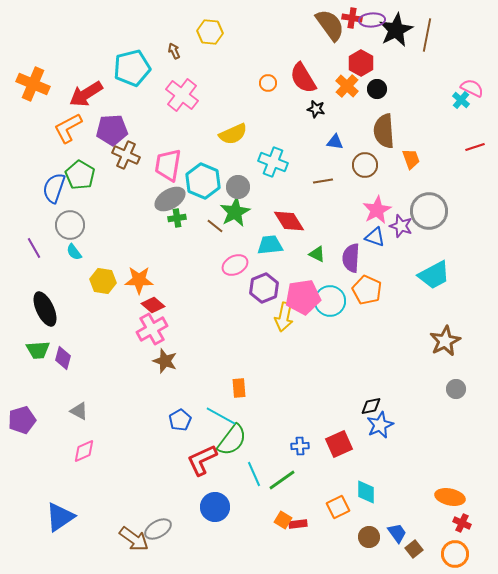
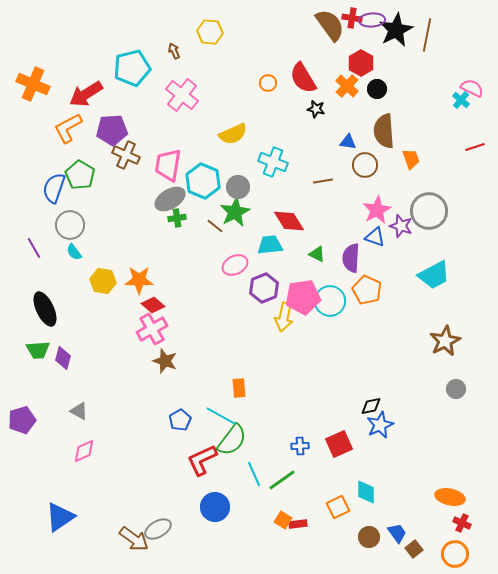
blue triangle at (335, 142): moved 13 px right
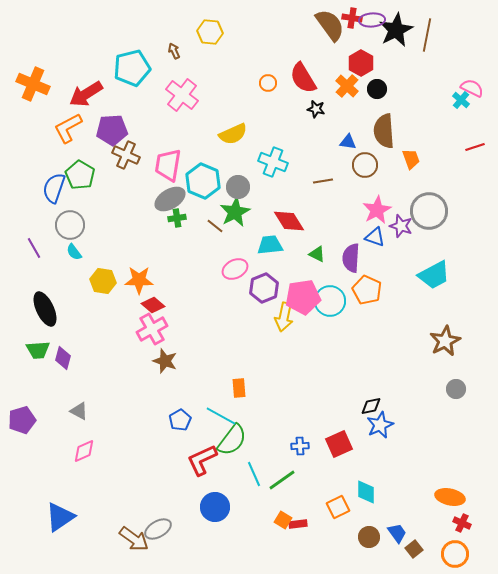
pink ellipse at (235, 265): moved 4 px down
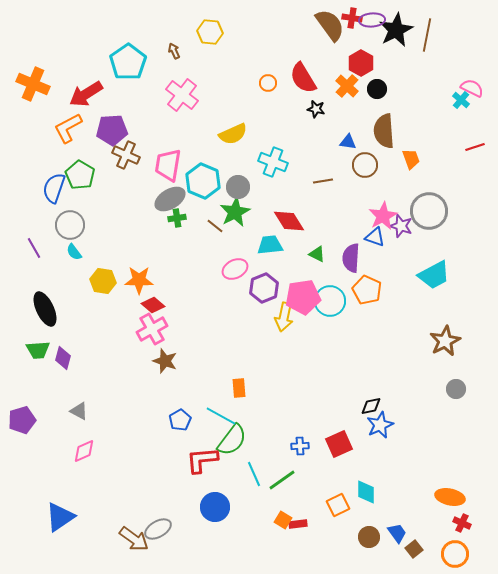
cyan pentagon at (132, 68): moved 4 px left, 6 px up; rotated 21 degrees counterclockwise
pink star at (377, 210): moved 6 px right, 6 px down
red L-shape at (202, 460): rotated 20 degrees clockwise
orange square at (338, 507): moved 2 px up
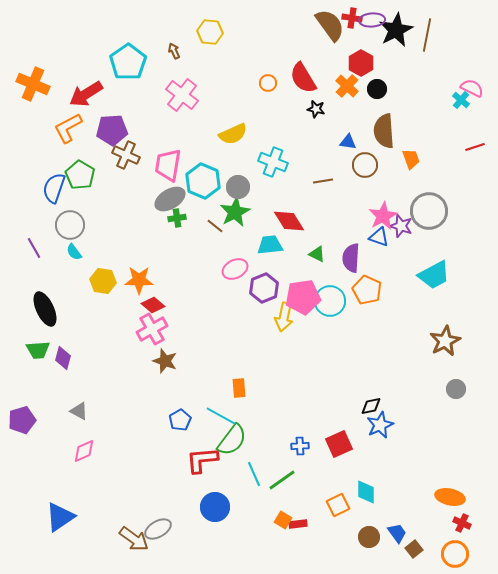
blue triangle at (375, 237): moved 4 px right
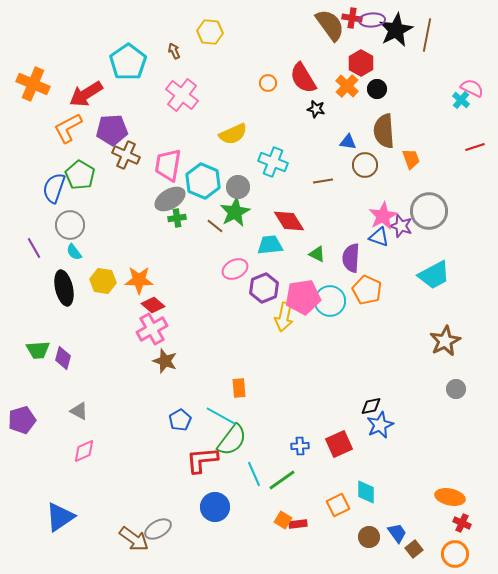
black ellipse at (45, 309): moved 19 px right, 21 px up; rotated 12 degrees clockwise
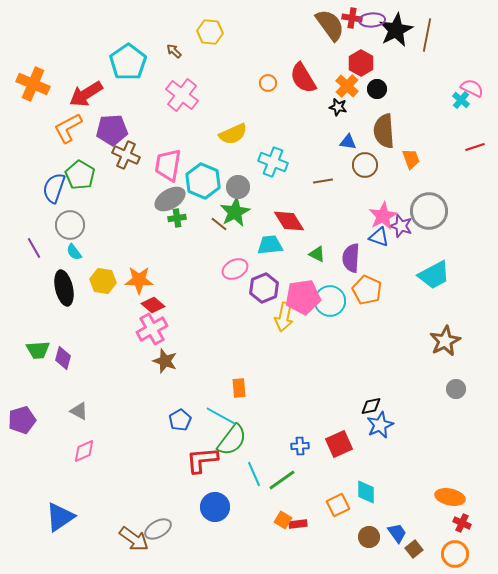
brown arrow at (174, 51): rotated 21 degrees counterclockwise
black star at (316, 109): moved 22 px right, 2 px up
brown line at (215, 226): moved 4 px right, 2 px up
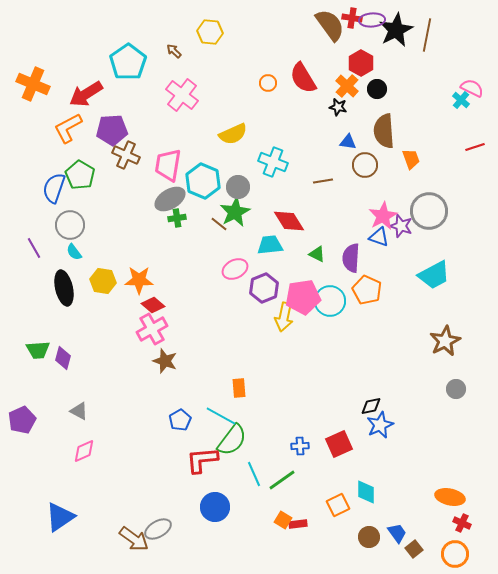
purple pentagon at (22, 420): rotated 8 degrees counterclockwise
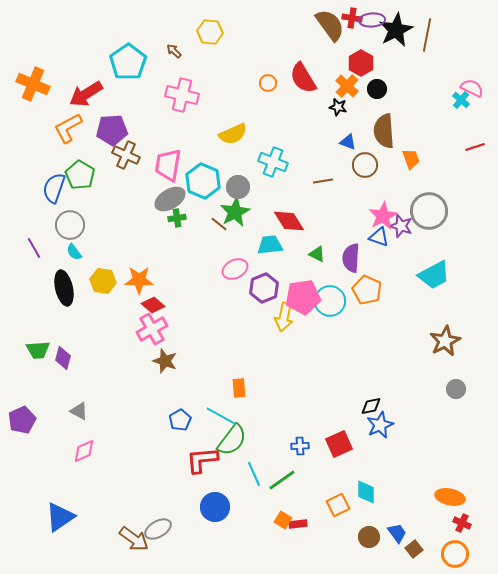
pink cross at (182, 95): rotated 24 degrees counterclockwise
blue triangle at (348, 142): rotated 12 degrees clockwise
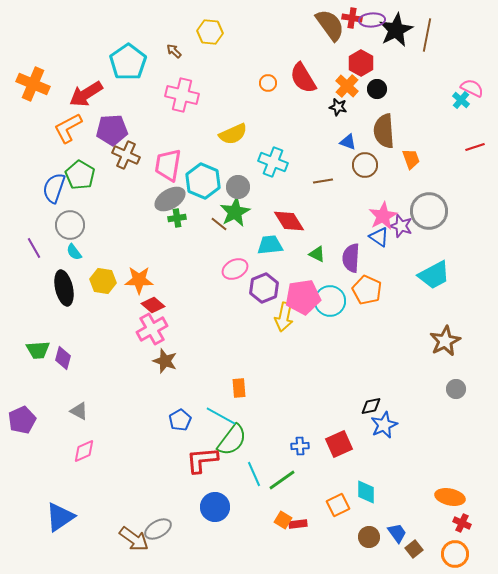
blue triangle at (379, 237): rotated 15 degrees clockwise
blue star at (380, 425): moved 4 px right
